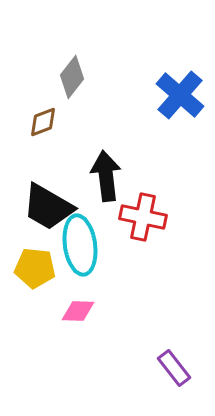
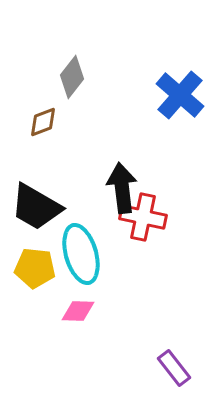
black arrow: moved 16 px right, 12 px down
black trapezoid: moved 12 px left
cyan ellipse: moved 1 px right, 9 px down; rotated 8 degrees counterclockwise
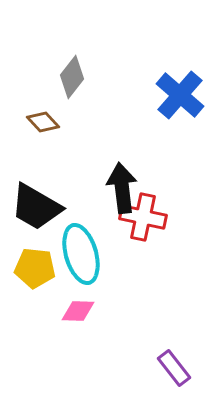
brown diamond: rotated 68 degrees clockwise
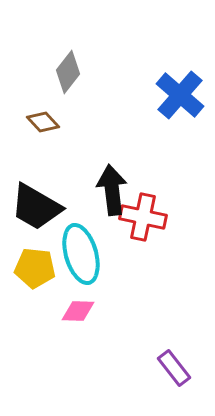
gray diamond: moved 4 px left, 5 px up
black arrow: moved 10 px left, 2 px down
